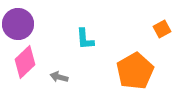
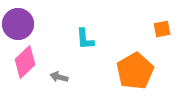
orange square: rotated 18 degrees clockwise
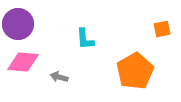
pink diamond: moved 2 px left; rotated 48 degrees clockwise
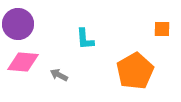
orange square: rotated 12 degrees clockwise
gray arrow: moved 2 px up; rotated 12 degrees clockwise
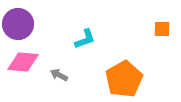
cyan L-shape: rotated 105 degrees counterclockwise
orange pentagon: moved 11 px left, 8 px down
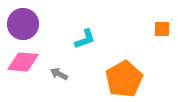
purple circle: moved 5 px right
gray arrow: moved 1 px up
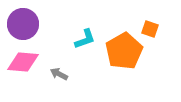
orange square: moved 12 px left; rotated 18 degrees clockwise
orange pentagon: moved 28 px up
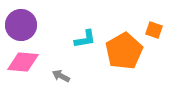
purple circle: moved 2 px left, 1 px down
orange square: moved 4 px right, 1 px down
cyan L-shape: rotated 10 degrees clockwise
gray arrow: moved 2 px right, 2 px down
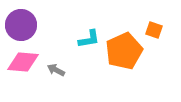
cyan L-shape: moved 4 px right
orange pentagon: rotated 6 degrees clockwise
gray arrow: moved 5 px left, 6 px up
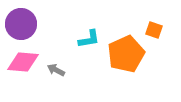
purple circle: moved 1 px up
orange pentagon: moved 2 px right, 3 px down
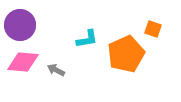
purple circle: moved 1 px left, 1 px down
orange square: moved 1 px left, 1 px up
cyan L-shape: moved 2 px left
